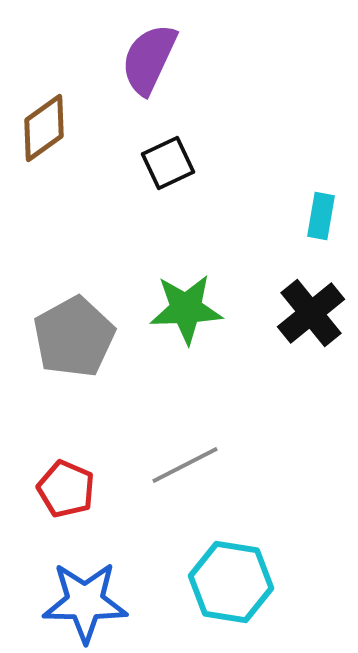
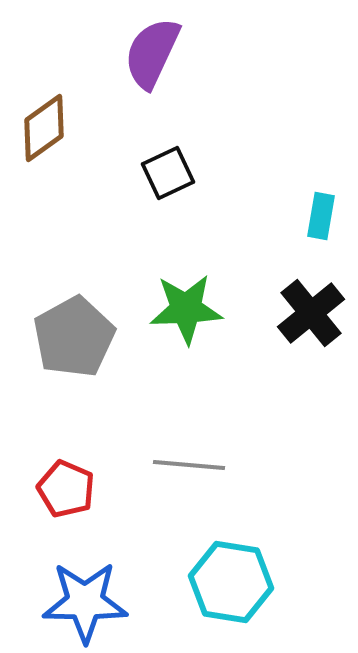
purple semicircle: moved 3 px right, 6 px up
black square: moved 10 px down
gray line: moved 4 px right; rotated 32 degrees clockwise
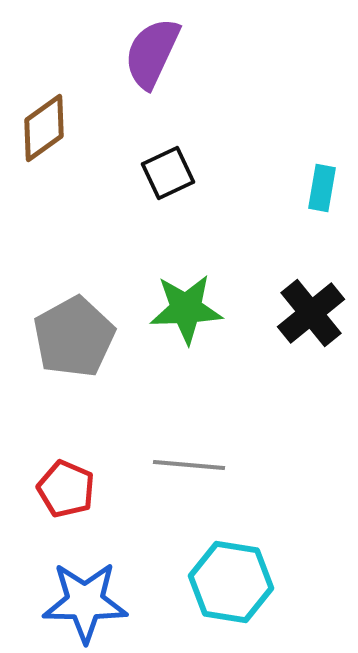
cyan rectangle: moved 1 px right, 28 px up
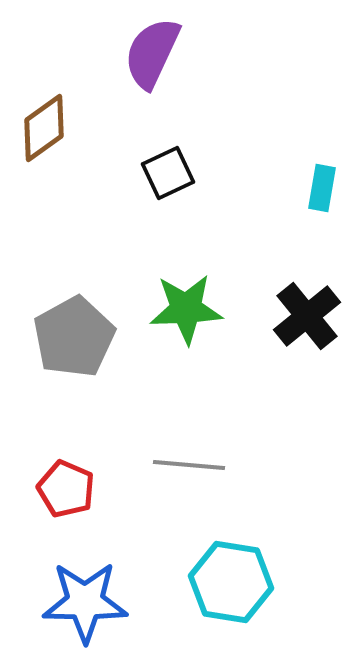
black cross: moved 4 px left, 3 px down
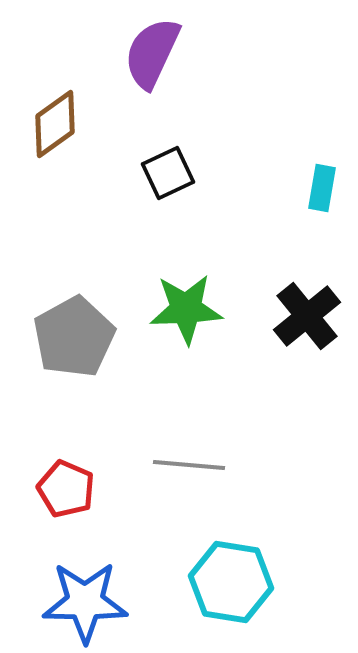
brown diamond: moved 11 px right, 4 px up
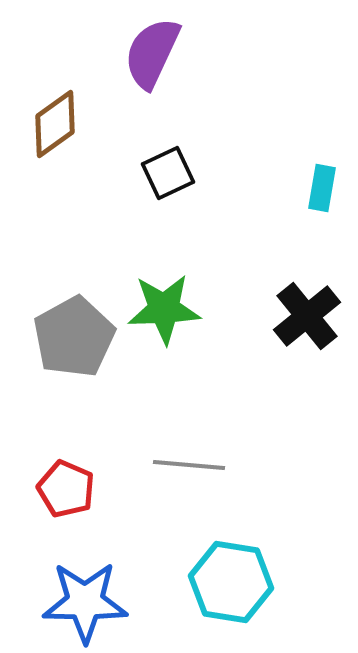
green star: moved 22 px left
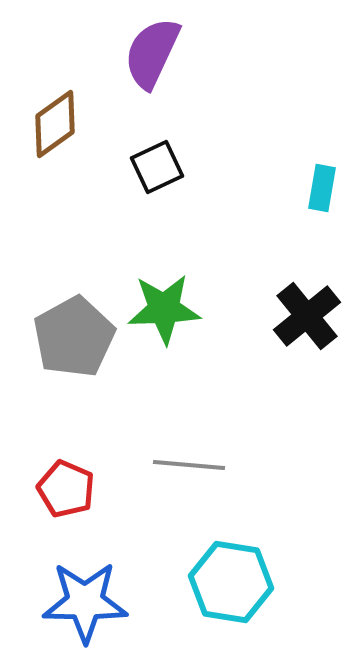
black square: moved 11 px left, 6 px up
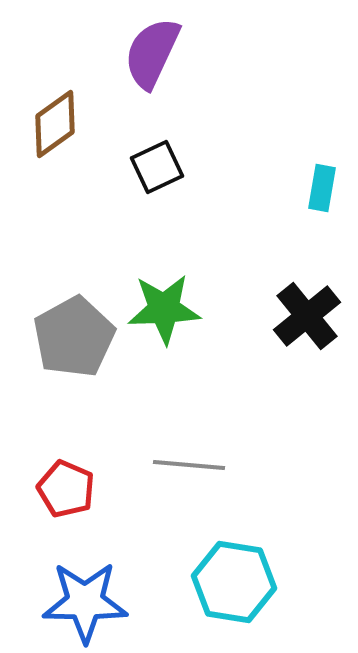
cyan hexagon: moved 3 px right
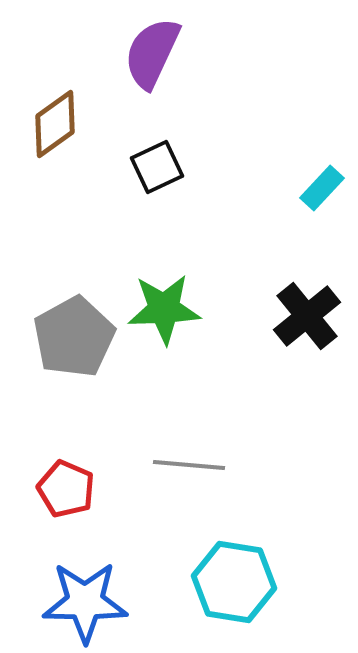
cyan rectangle: rotated 33 degrees clockwise
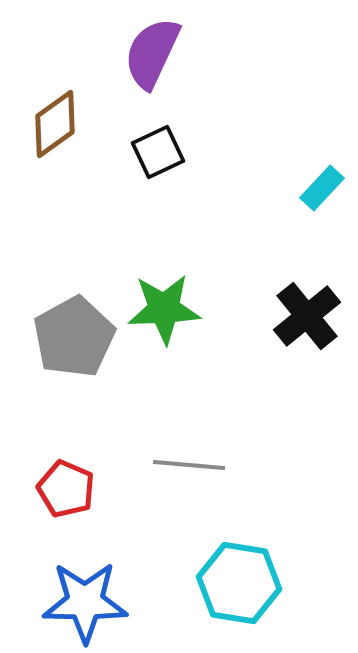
black square: moved 1 px right, 15 px up
cyan hexagon: moved 5 px right, 1 px down
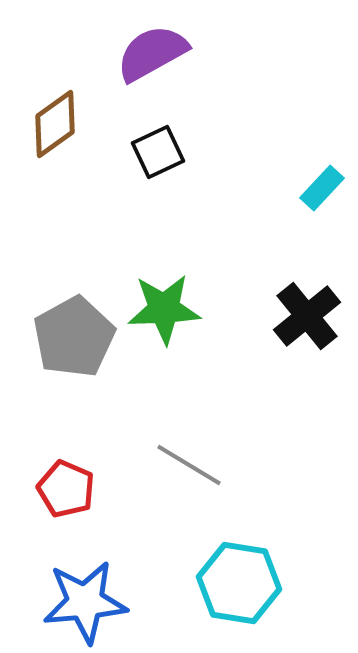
purple semicircle: rotated 36 degrees clockwise
gray line: rotated 26 degrees clockwise
blue star: rotated 6 degrees counterclockwise
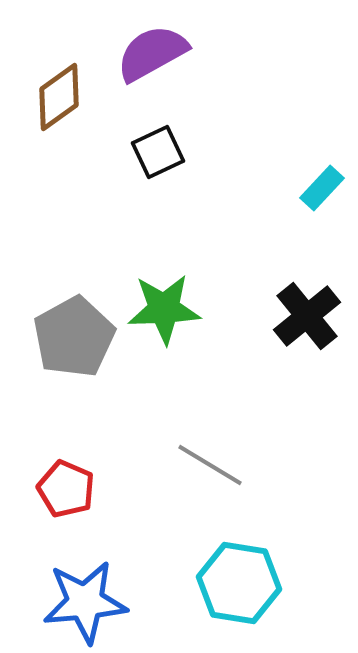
brown diamond: moved 4 px right, 27 px up
gray line: moved 21 px right
